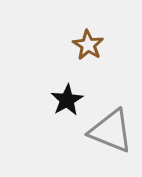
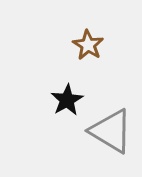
gray triangle: rotated 9 degrees clockwise
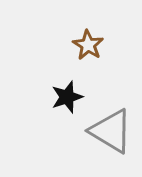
black star: moved 3 px up; rotated 12 degrees clockwise
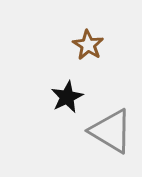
black star: rotated 8 degrees counterclockwise
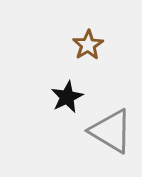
brown star: rotated 8 degrees clockwise
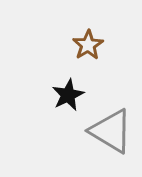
black star: moved 1 px right, 2 px up
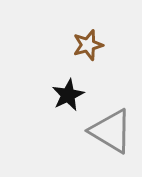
brown star: rotated 16 degrees clockwise
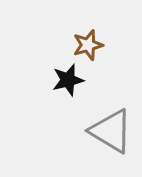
black star: moved 15 px up; rotated 12 degrees clockwise
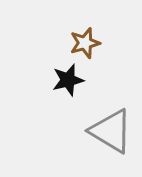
brown star: moved 3 px left, 2 px up
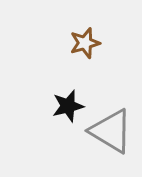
black star: moved 26 px down
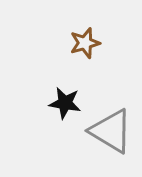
black star: moved 3 px left, 3 px up; rotated 24 degrees clockwise
